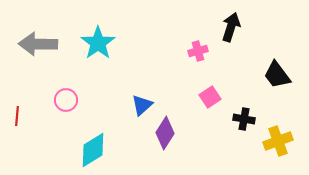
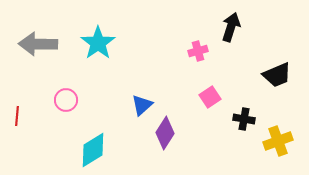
black trapezoid: rotated 76 degrees counterclockwise
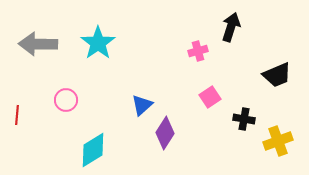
red line: moved 1 px up
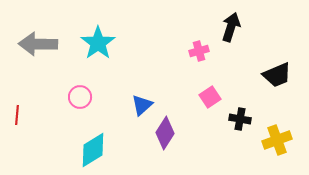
pink cross: moved 1 px right
pink circle: moved 14 px right, 3 px up
black cross: moved 4 px left
yellow cross: moved 1 px left, 1 px up
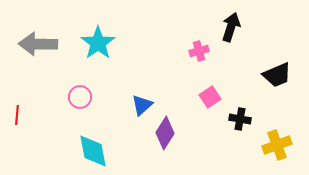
yellow cross: moved 5 px down
cyan diamond: moved 1 px down; rotated 69 degrees counterclockwise
